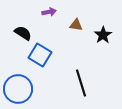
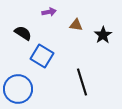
blue square: moved 2 px right, 1 px down
black line: moved 1 px right, 1 px up
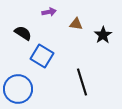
brown triangle: moved 1 px up
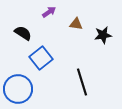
purple arrow: rotated 24 degrees counterclockwise
black star: rotated 24 degrees clockwise
blue square: moved 1 px left, 2 px down; rotated 20 degrees clockwise
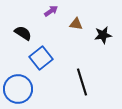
purple arrow: moved 2 px right, 1 px up
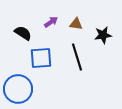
purple arrow: moved 11 px down
blue square: rotated 35 degrees clockwise
black line: moved 5 px left, 25 px up
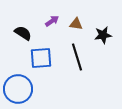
purple arrow: moved 1 px right, 1 px up
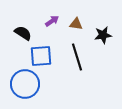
blue square: moved 2 px up
blue circle: moved 7 px right, 5 px up
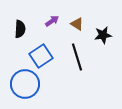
brown triangle: moved 1 px right; rotated 24 degrees clockwise
black semicircle: moved 3 px left, 4 px up; rotated 60 degrees clockwise
blue square: rotated 30 degrees counterclockwise
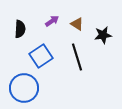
blue circle: moved 1 px left, 4 px down
